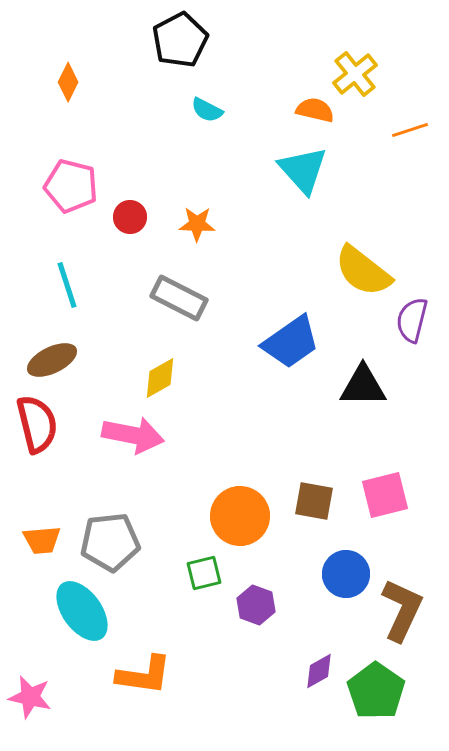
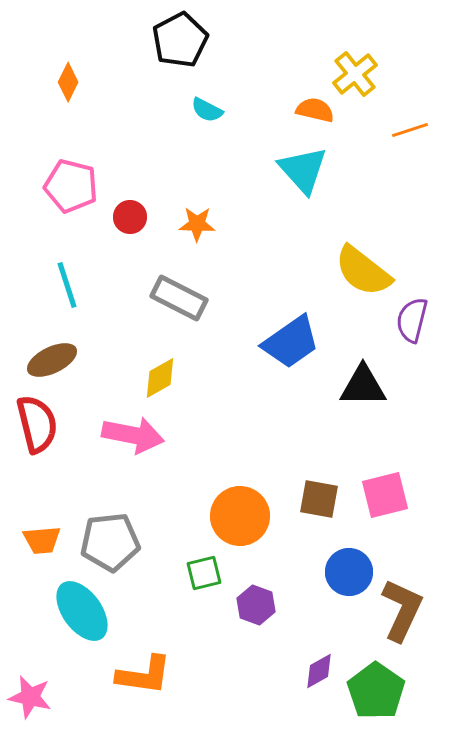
brown square: moved 5 px right, 2 px up
blue circle: moved 3 px right, 2 px up
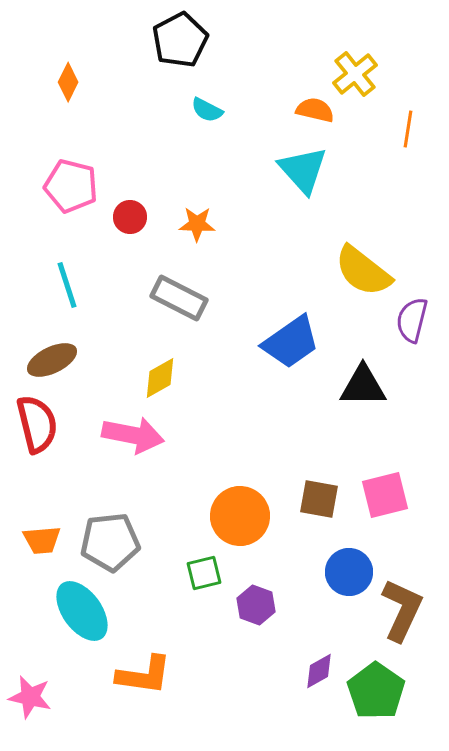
orange line: moved 2 px left, 1 px up; rotated 63 degrees counterclockwise
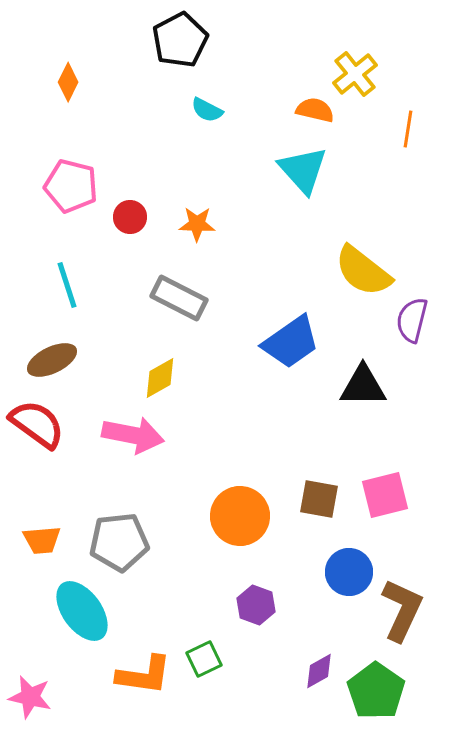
red semicircle: rotated 40 degrees counterclockwise
gray pentagon: moved 9 px right
green square: moved 86 px down; rotated 12 degrees counterclockwise
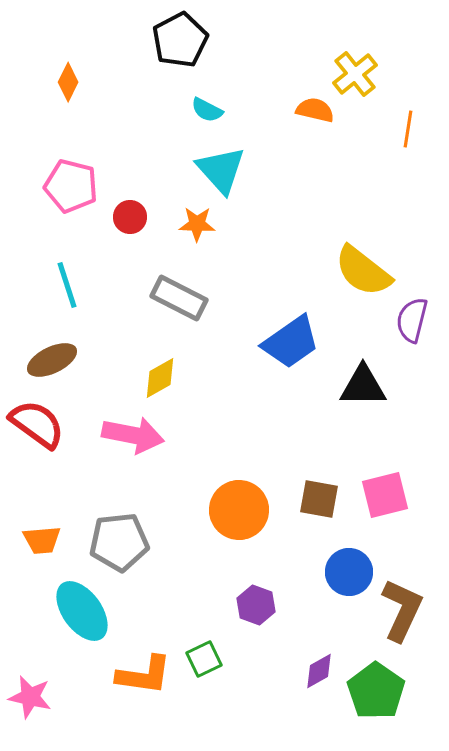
cyan triangle: moved 82 px left
orange circle: moved 1 px left, 6 px up
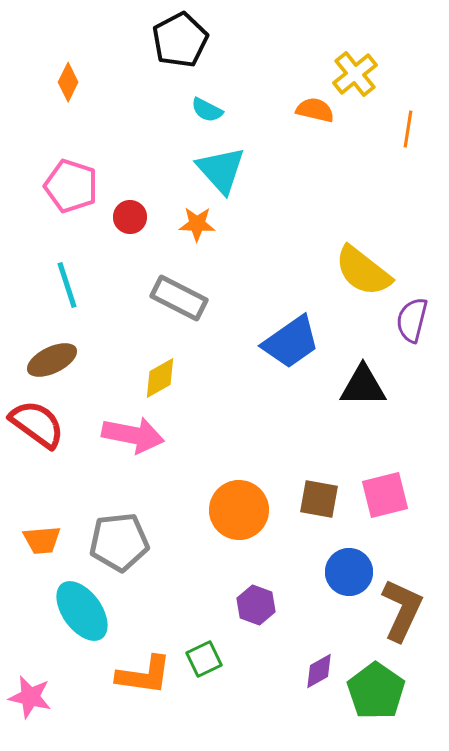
pink pentagon: rotated 4 degrees clockwise
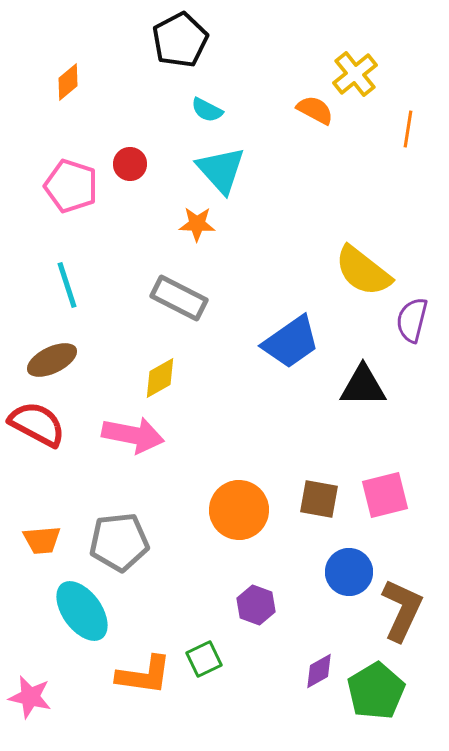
orange diamond: rotated 24 degrees clockwise
orange semicircle: rotated 15 degrees clockwise
red circle: moved 53 px up
red semicircle: rotated 8 degrees counterclockwise
green pentagon: rotated 6 degrees clockwise
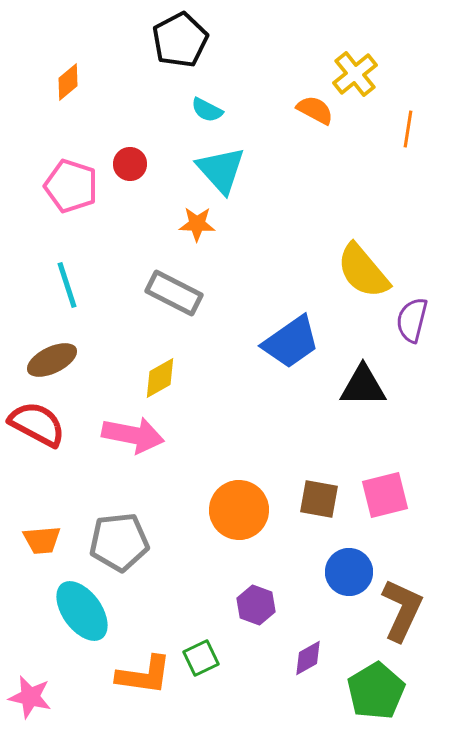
yellow semicircle: rotated 12 degrees clockwise
gray rectangle: moved 5 px left, 5 px up
green square: moved 3 px left, 1 px up
purple diamond: moved 11 px left, 13 px up
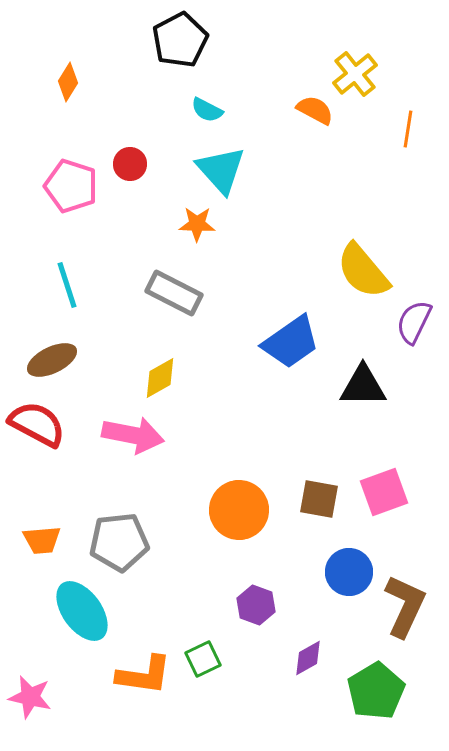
orange diamond: rotated 18 degrees counterclockwise
purple semicircle: moved 2 px right, 2 px down; rotated 12 degrees clockwise
pink square: moved 1 px left, 3 px up; rotated 6 degrees counterclockwise
brown L-shape: moved 3 px right, 4 px up
green square: moved 2 px right, 1 px down
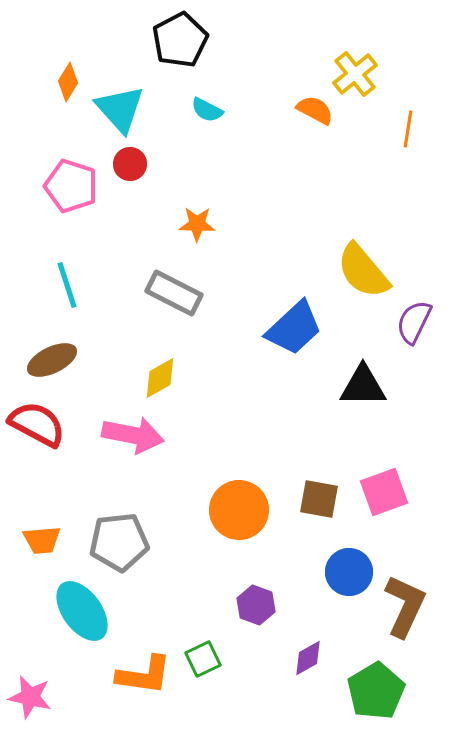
cyan triangle: moved 101 px left, 61 px up
blue trapezoid: moved 3 px right, 14 px up; rotated 8 degrees counterclockwise
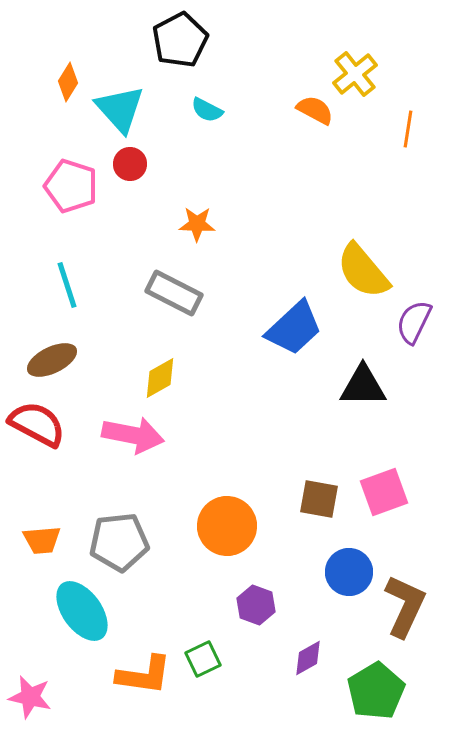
orange circle: moved 12 px left, 16 px down
